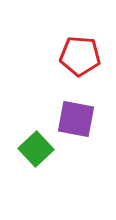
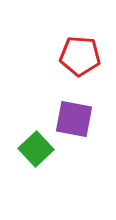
purple square: moved 2 px left
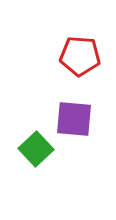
purple square: rotated 6 degrees counterclockwise
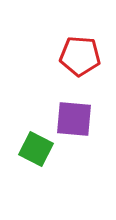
green square: rotated 20 degrees counterclockwise
